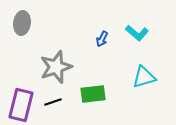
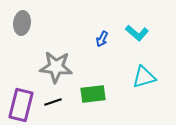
gray star: rotated 24 degrees clockwise
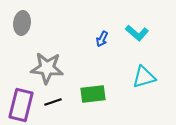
gray star: moved 9 px left, 1 px down
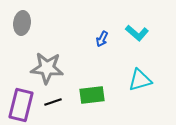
cyan triangle: moved 4 px left, 3 px down
green rectangle: moved 1 px left, 1 px down
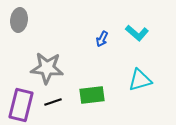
gray ellipse: moved 3 px left, 3 px up
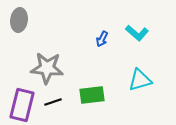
purple rectangle: moved 1 px right
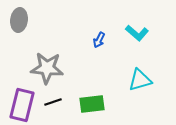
blue arrow: moved 3 px left, 1 px down
green rectangle: moved 9 px down
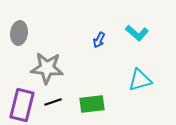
gray ellipse: moved 13 px down
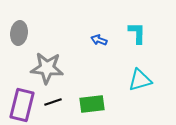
cyan L-shape: rotated 130 degrees counterclockwise
blue arrow: rotated 84 degrees clockwise
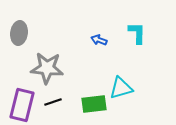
cyan triangle: moved 19 px left, 8 px down
green rectangle: moved 2 px right
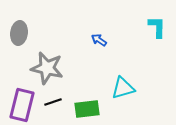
cyan L-shape: moved 20 px right, 6 px up
blue arrow: rotated 14 degrees clockwise
gray star: rotated 8 degrees clockwise
cyan triangle: moved 2 px right
green rectangle: moved 7 px left, 5 px down
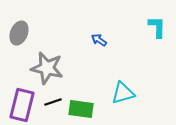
gray ellipse: rotated 15 degrees clockwise
cyan triangle: moved 5 px down
green rectangle: moved 6 px left; rotated 15 degrees clockwise
